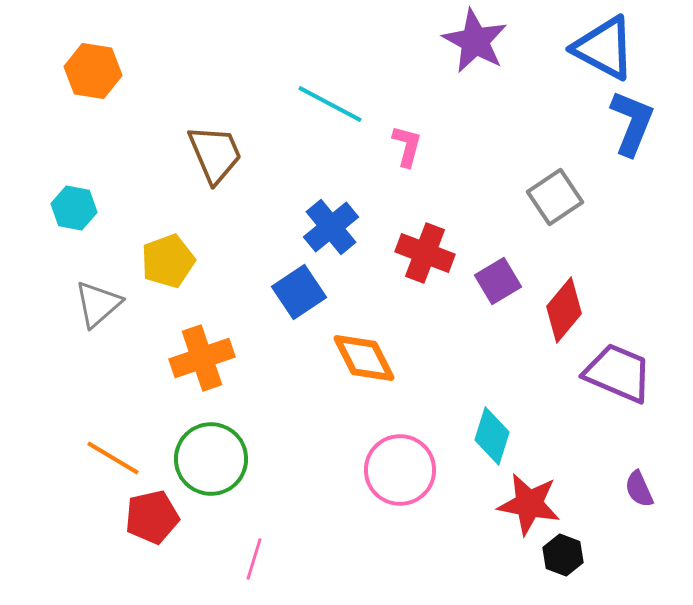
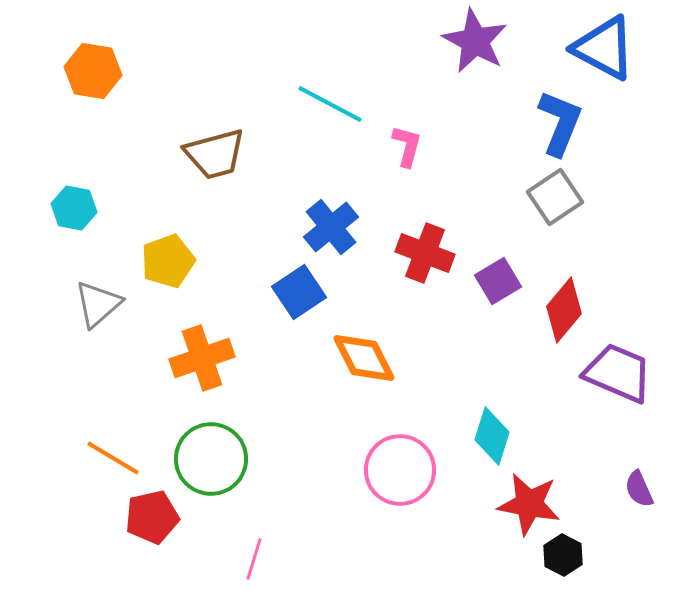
blue L-shape: moved 72 px left
brown trapezoid: rotated 98 degrees clockwise
black hexagon: rotated 6 degrees clockwise
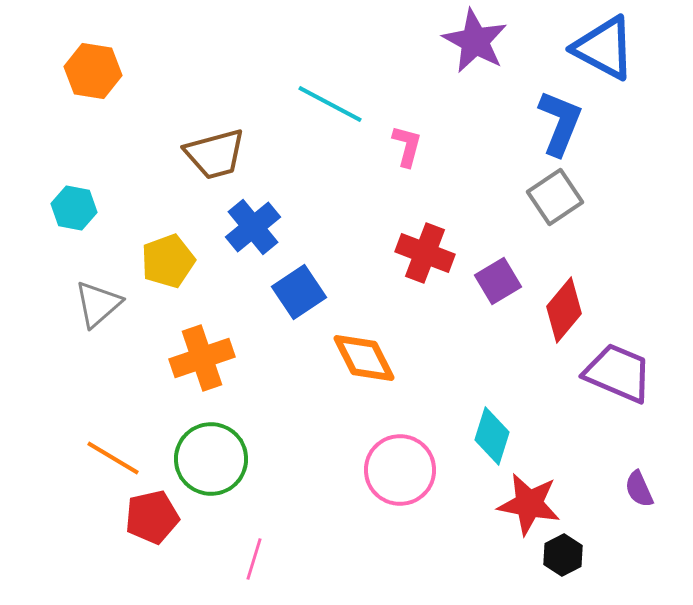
blue cross: moved 78 px left
black hexagon: rotated 6 degrees clockwise
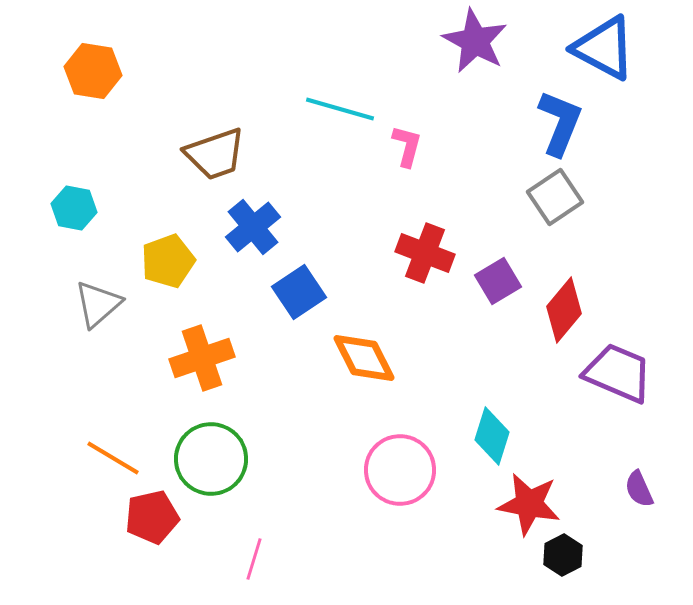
cyan line: moved 10 px right, 5 px down; rotated 12 degrees counterclockwise
brown trapezoid: rotated 4 degrees counterclockwise
